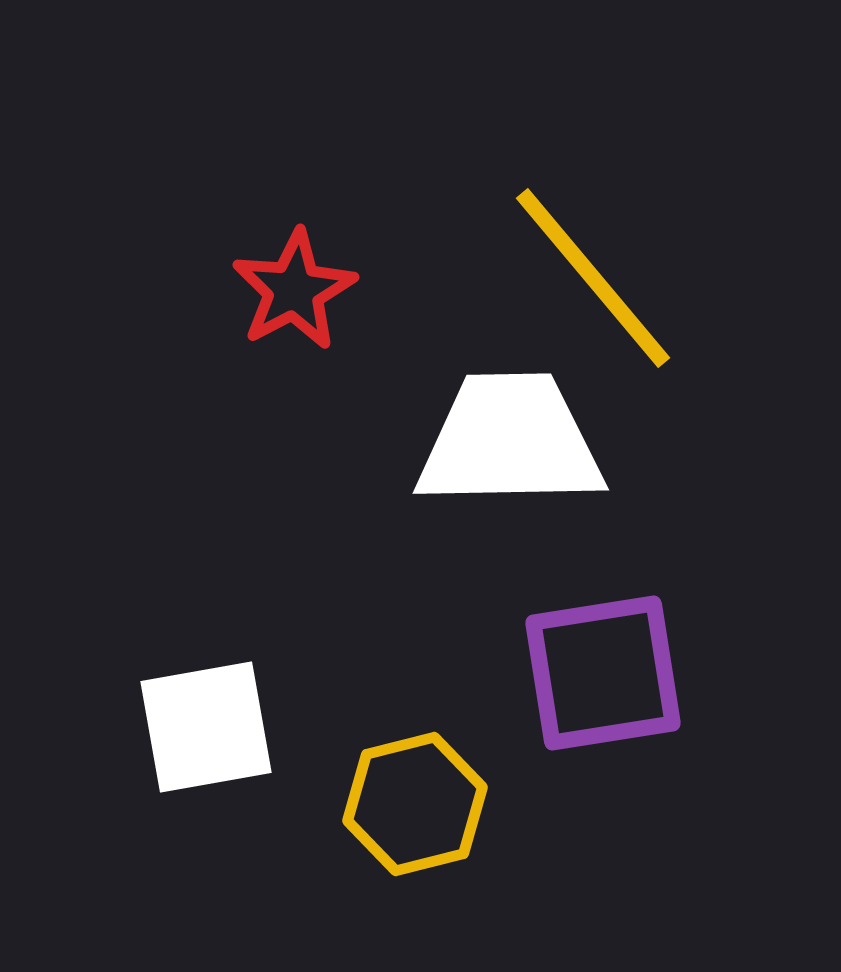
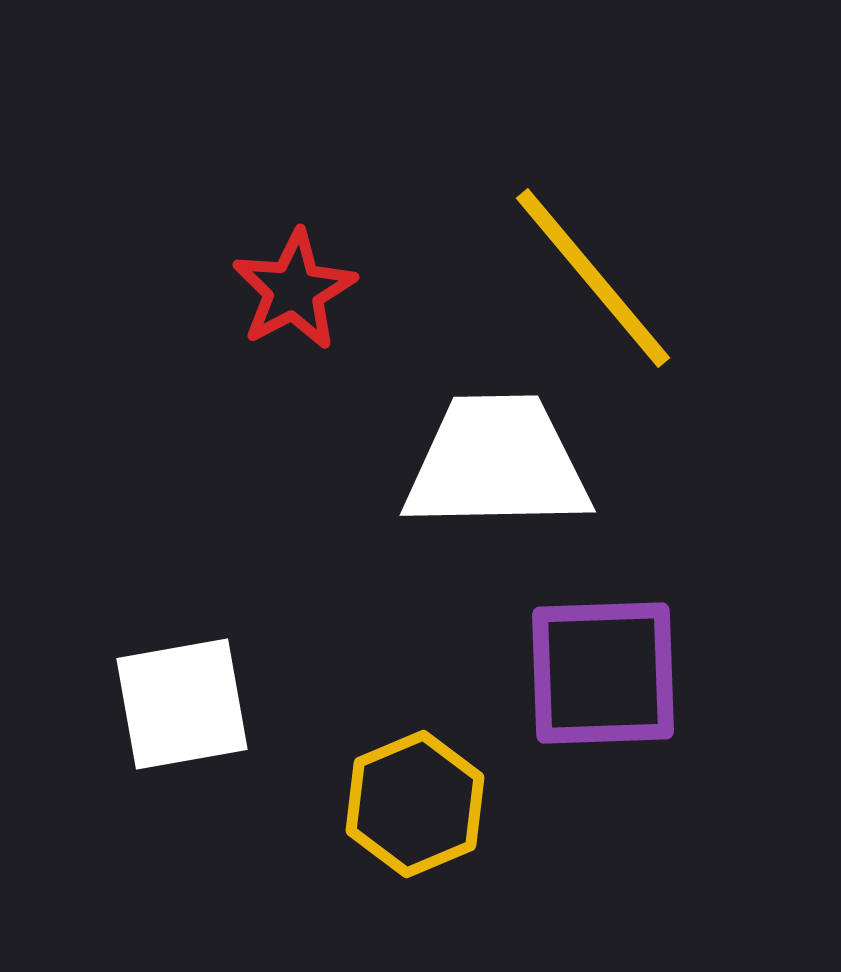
white trapezoid: moved 13 px left, 22 px down
purple square: rotated 7 degrees clockwise
white square: moved 24 px left, 23 px up
yellow hexagon: rotated 9 degrees counterclockwise
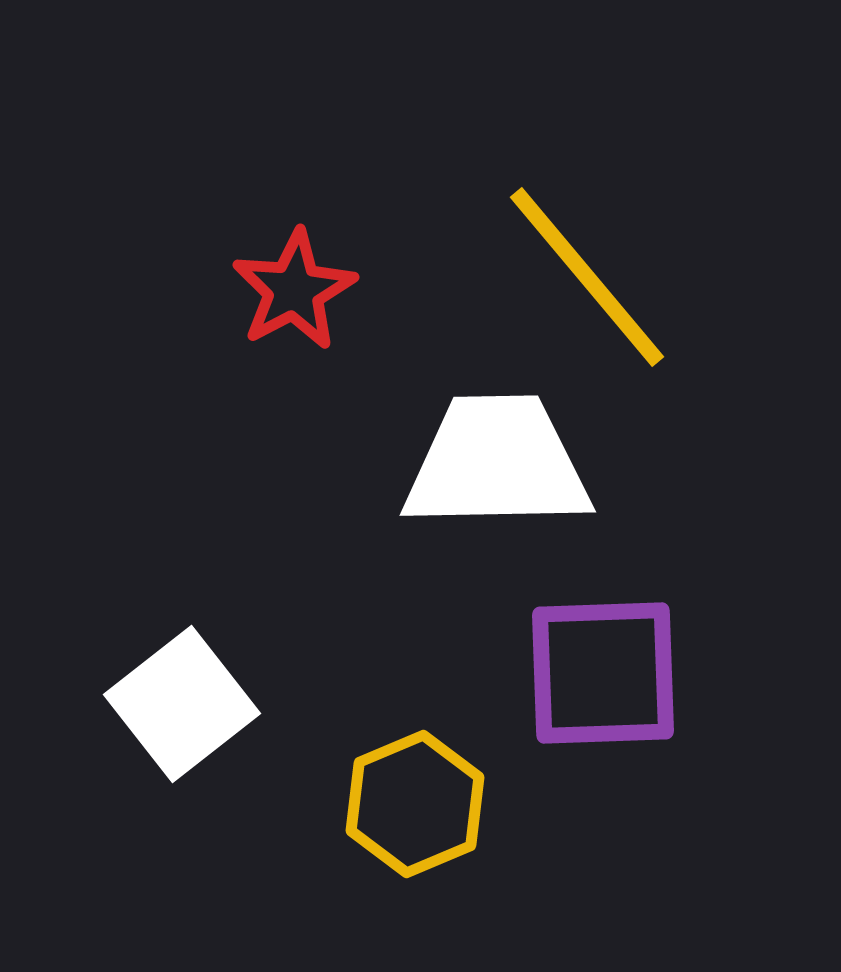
yellow line: moved 6 px left, 1 px up
white square: rotated 28 degrees counterclockwise
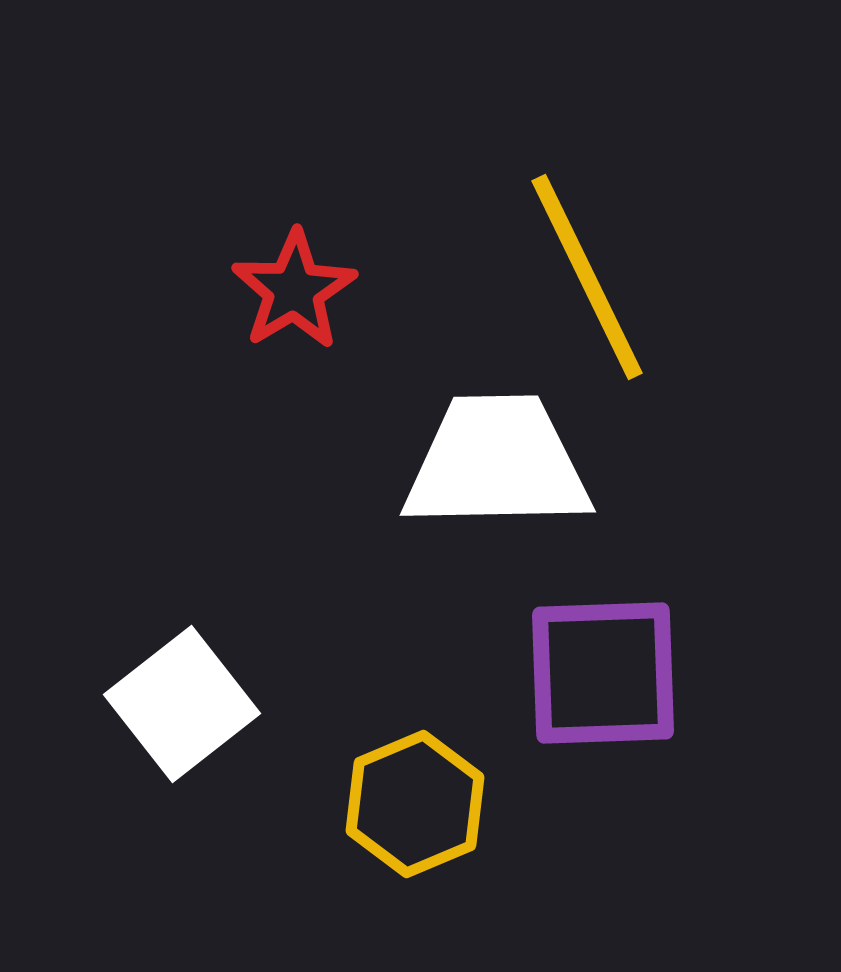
yellow line: rotated 14 degrees clockwise
red star: rotated 3 degrees counterclockwise
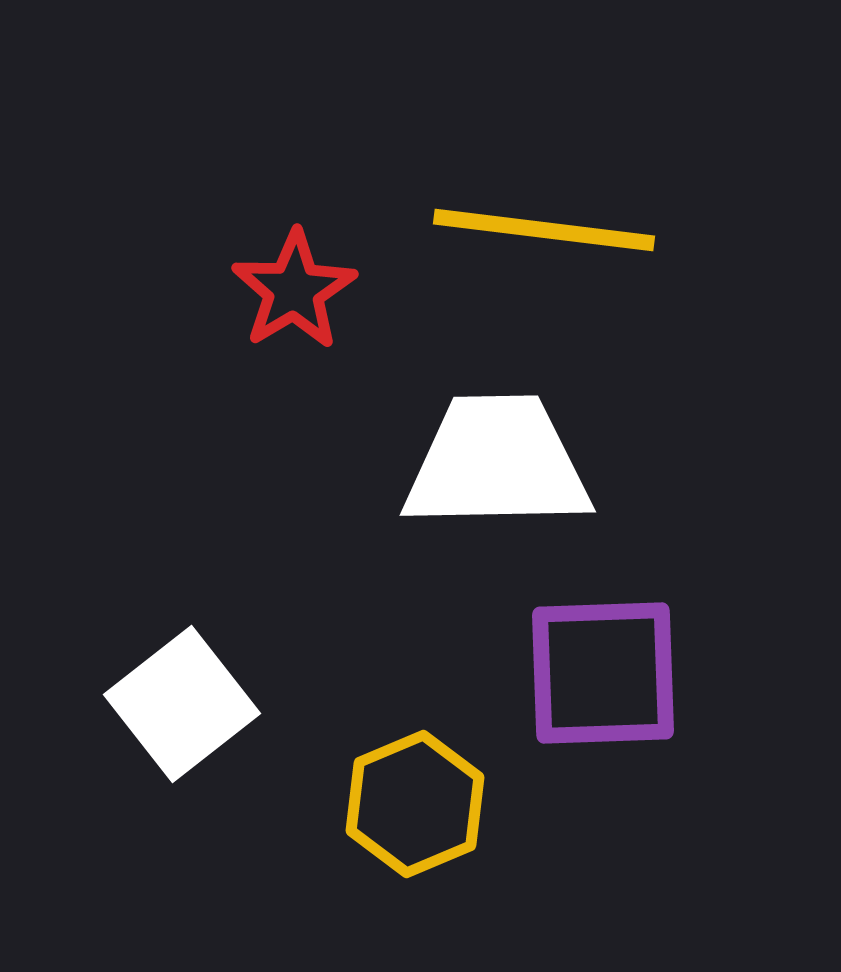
yellow line: moved 43 px left, 47 px up; rotated 57 degrees counterclockwise
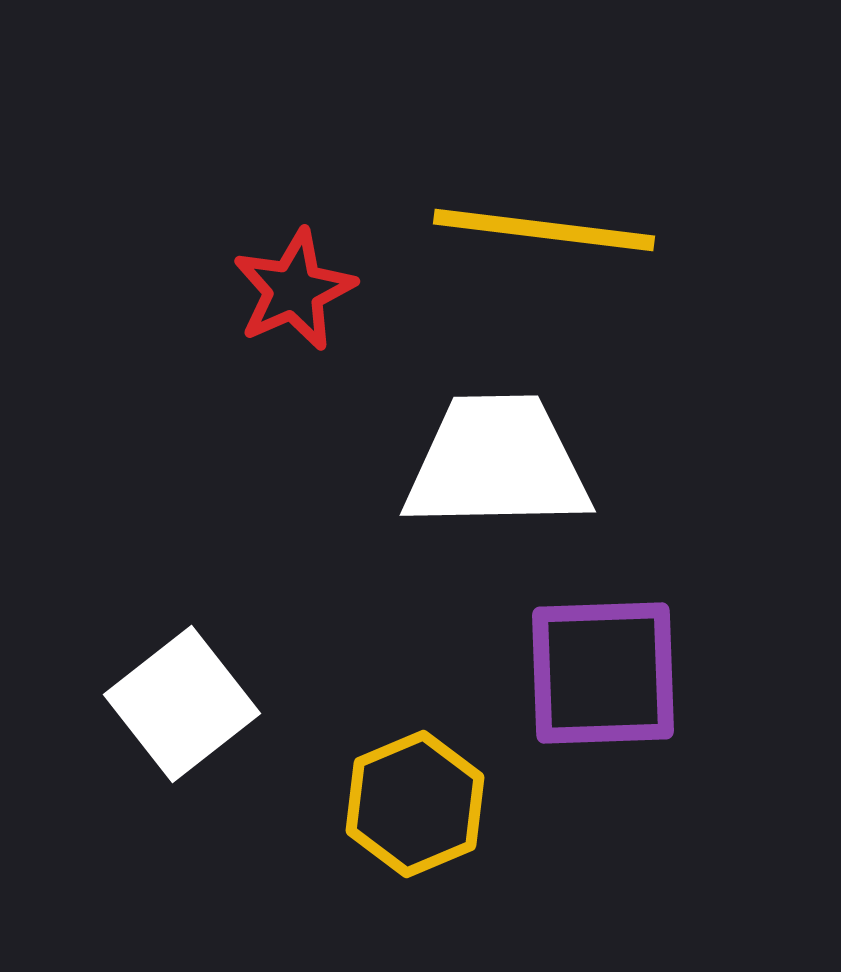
red star: rotated 7 degrees clockwise
